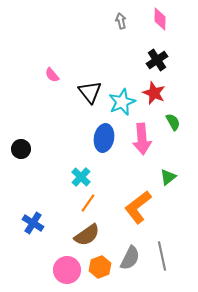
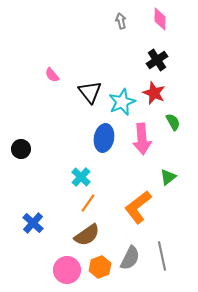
blue cross: rotated 10 degrees clockwise
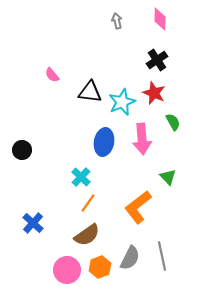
gray arrow: moved 4 px left
black triangle: rotated 45 degrees counterclockwise
blue ellipse: moved 4 px down
black circle: moved 1 px right, 1 px down
green triangle: rotated 36 degrees counterclockwise
